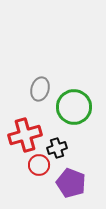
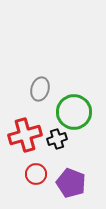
green circle: moved 5 px down
black cross: moved 9 px up
red circle: moved 3 px left, 9 px down
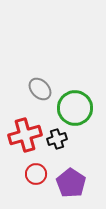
gray ellipse: rotated 60 degrees counterclockwise
green circle: moved 1 px right, 4 px up
purple pentagon: rotated 12 degrees clockwise
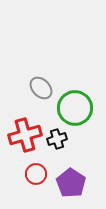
gray ellipse: moved 1 px right, 1 px up
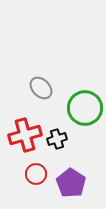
green circle: moved 10 px right
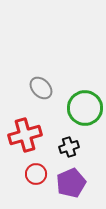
black cross: moved 12 px right, 8 px down
purple pentagon: rotated 16 degrees clockwise
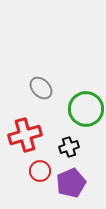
green circle: moved 1 px right, 1 px down
red circle: moved 4 px right, 3 px up
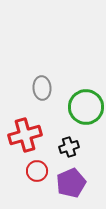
gray ellipse: moved 1 px right; rotated 40 degrees clockwise
green circle: moved 2 px up
red circle: moved 3 px left
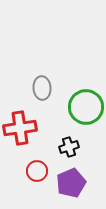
red cross: moved 5 px left, 7 px up; rotated 8 degrees clockwise
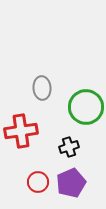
red cross: moved 1 px right, 3 px down
red circle: moved 1 px right, 11 px down
